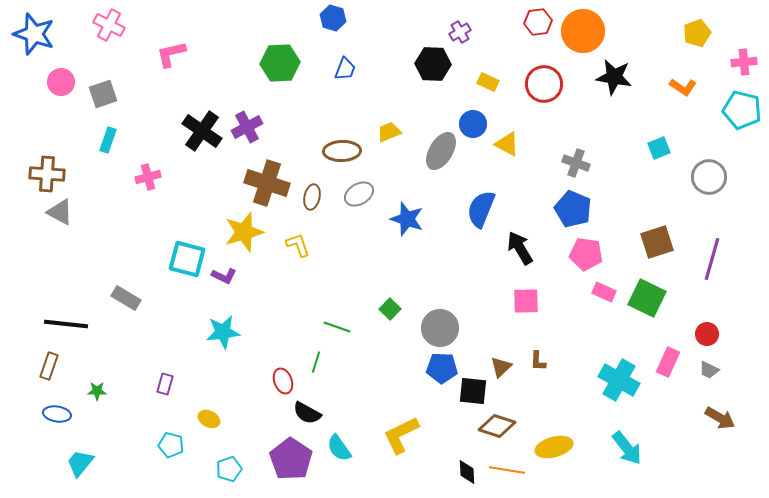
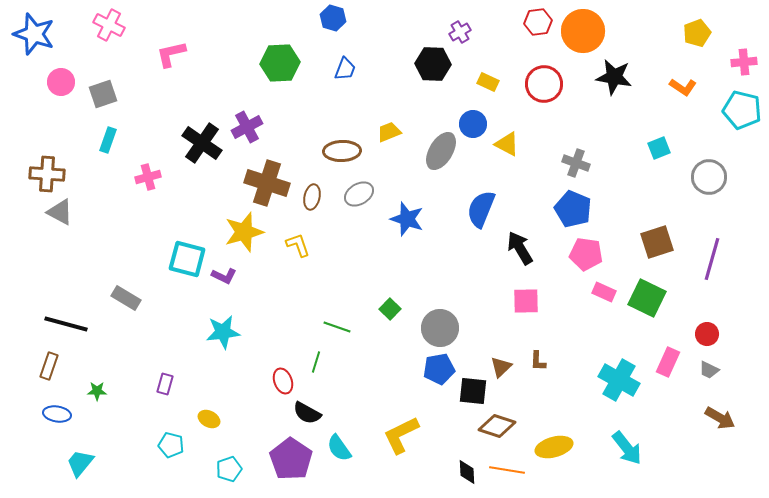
black cross at (202, 131): moved 12 px down
black line at (66, 324): rotated 9 degrees clockwise
blue pentagon at (442, 368): moved 3 px left, 1 px down; rotated 12 degrees counterclockwise
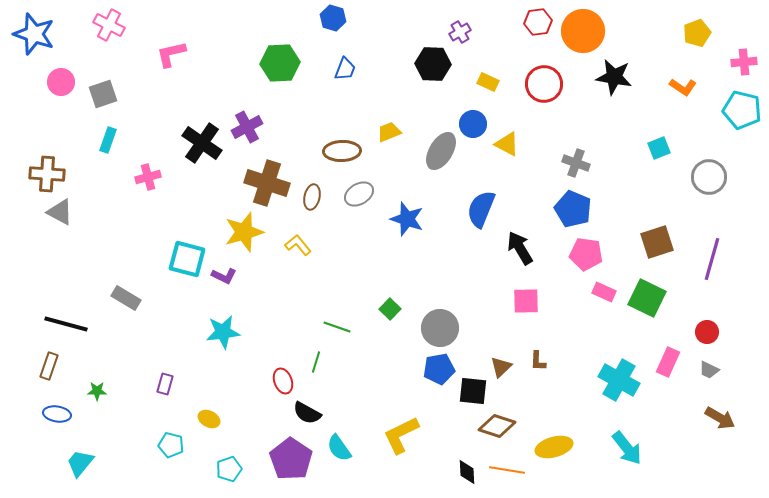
yellow L-shape at (298, 245): rotated 20 degrees counterclockwise
red circle at (707, 334): moved 2 px up
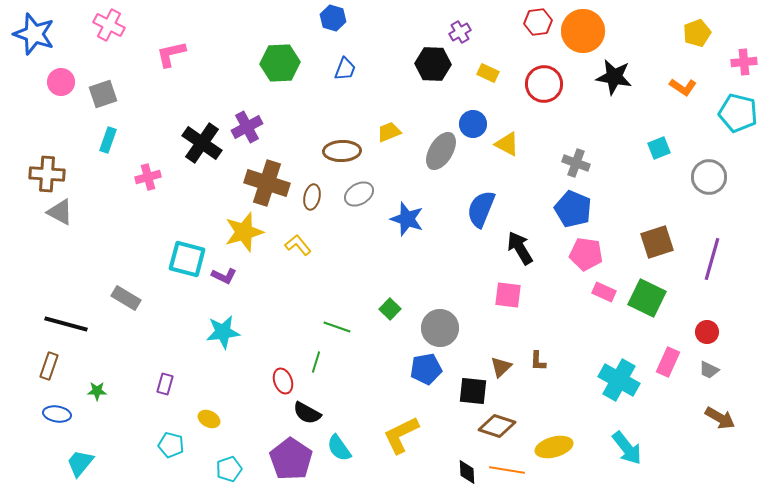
yellow rectangle at (488, 82): moved 9 px up
cyan pentagon at (742, 110): moved 4 px left, 3 px down
pink square at (526, 301): moved 18 px left, 6 px up; rotated 8 degrees clockwise
blue pentagon at (439, 369): moved 13 px left
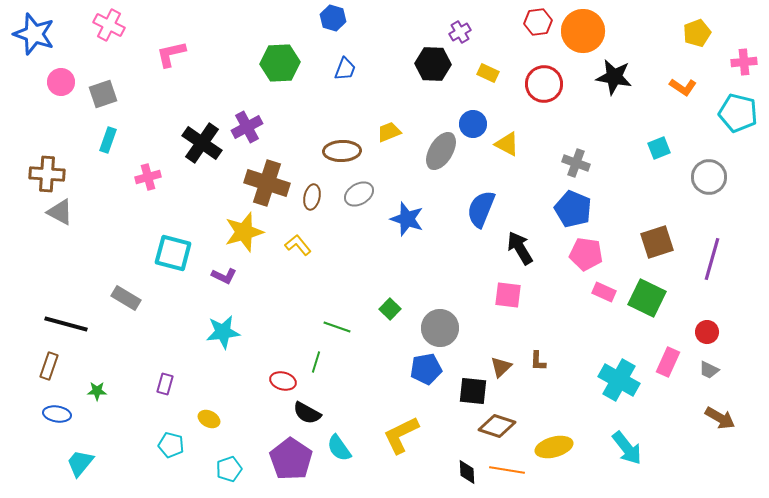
cyan square at (187, 259): moved 14 px left, 6 px up
red ellipse at (283, 381): rotated 55 degrees counterclockwise
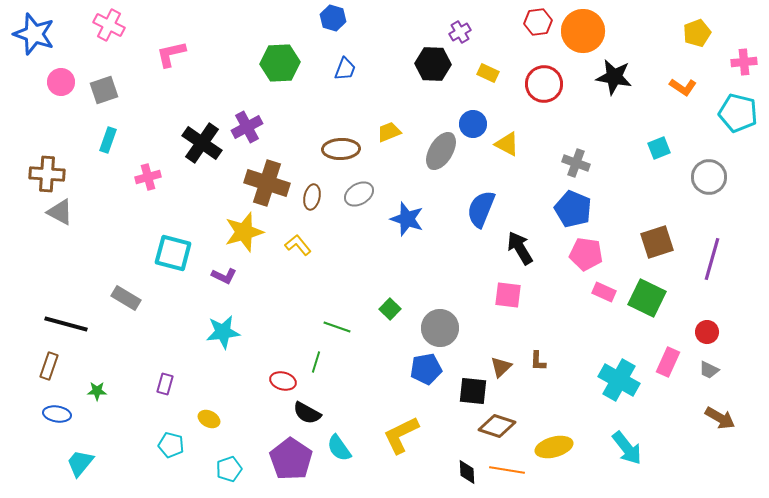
gray square at (103, 94): moved 1 px right, 4 px up
brown ellipse at (342, 151): moved 1 px left, 2 px up
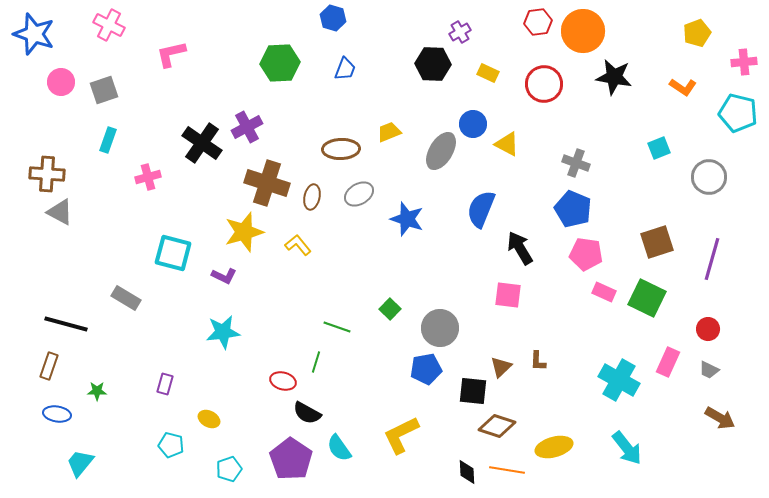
red circle at (707, 332): moved 1 px right, 3 px up
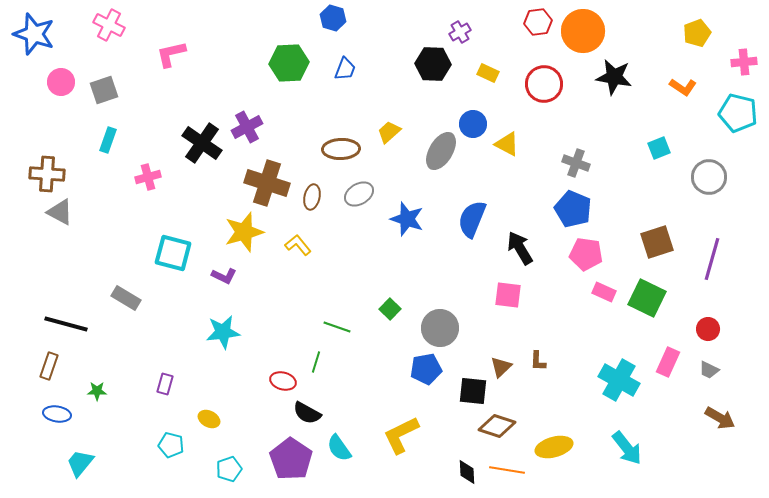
green hexagon at (280, 63): moved 9 px right
yellow trapezoid at (389, 132): rotated 20 degrees counterclockwise
blue semicircle at (481, 209): moved 9 px left, 10 px down
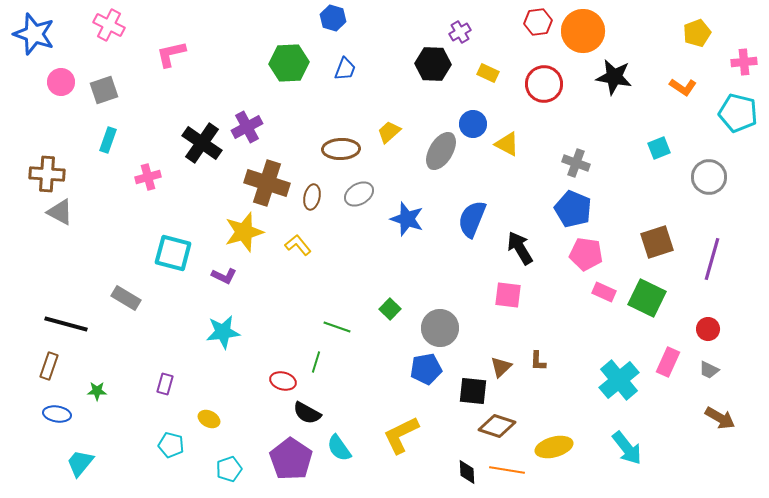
cyan cross at (619, 380): rotated 21 degrees clockwise
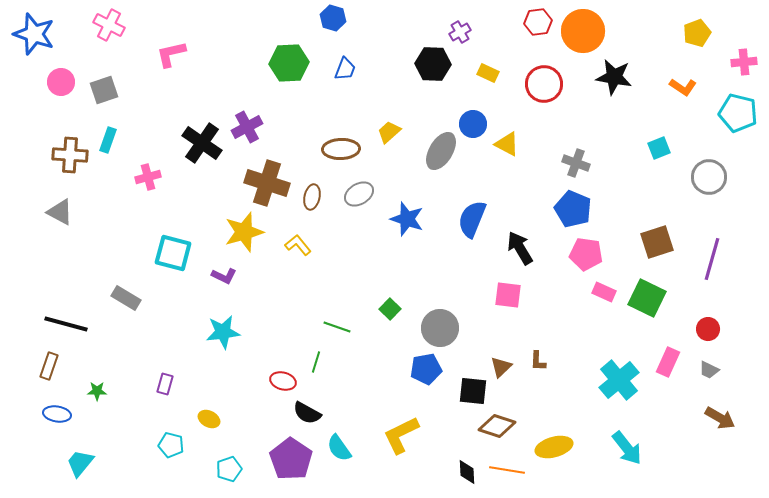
brown cross at (47, 174): moved 23 px right, 19 px up
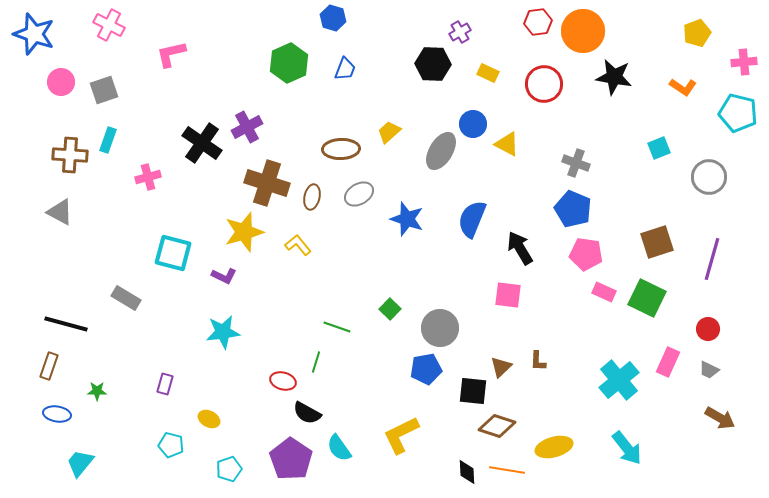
green hexagon at (289, 63): rotated 21 degrees counterclockwise
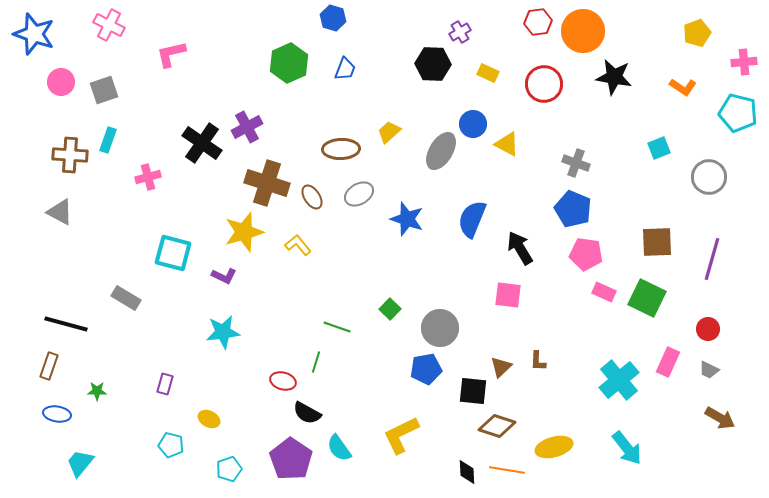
brown ellipse at (312, 197): rotated 45 degrees counterclockwise
brown square at (657, 242): rotated 16 degrees clockwise
